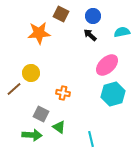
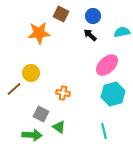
cyan line: moved 13 px right, 8 px up
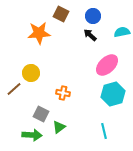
green triangle: rotated 48 degrees clockwise
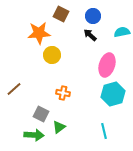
pink ellipse: rotated 30 degrees counterclockwise
yellow circle: moved 21 px right, 18 px up
green arrow: moved 2 px right
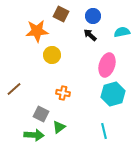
orange star: moved 2 px left, 2 px up
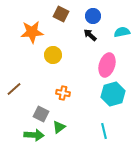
orange star: moved 5 px left, 1 px down
yellow circle: moved 1 px right
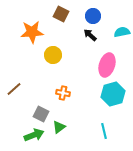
green arrow: rotated 24 degrees counterclockwise
